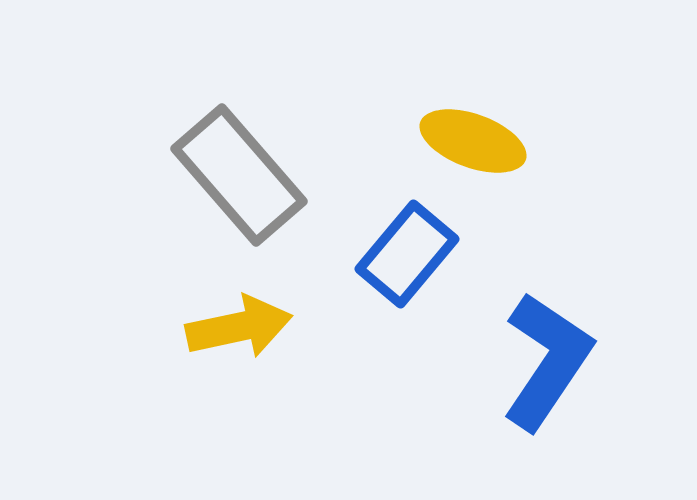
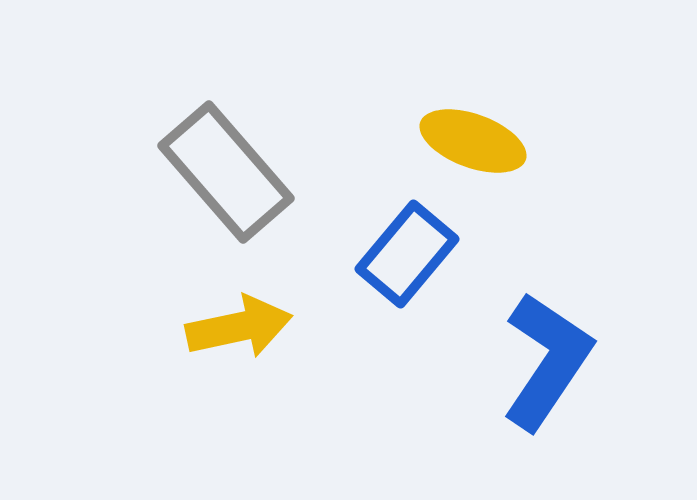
gray rectangle: moved 13 px left, 3 px up
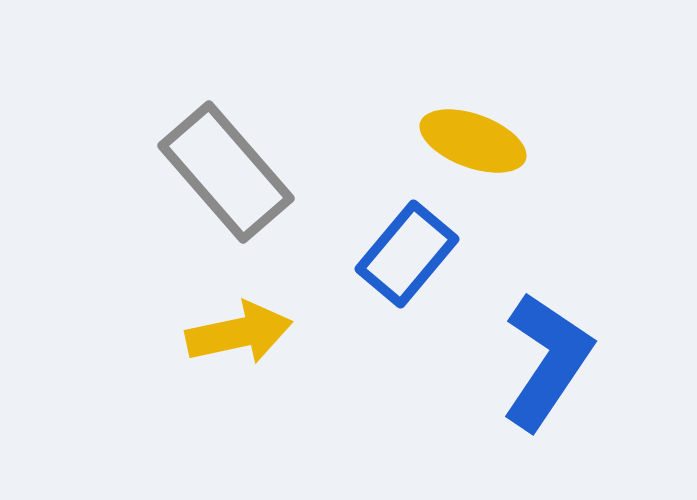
yellow arrow: moved 6 px down
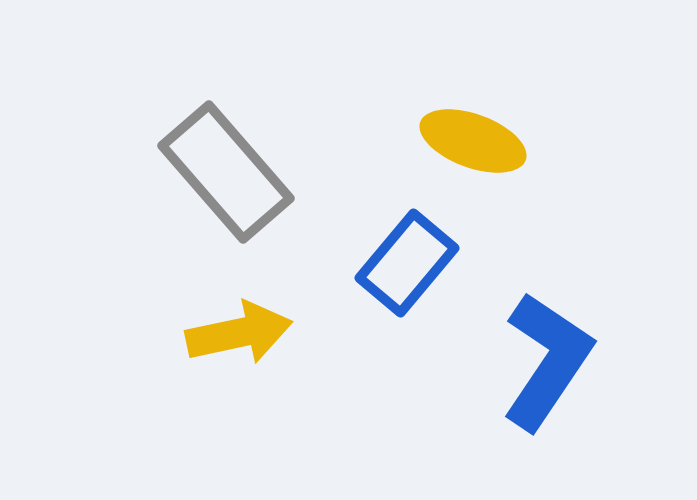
blue rectangle: moved 9 px down
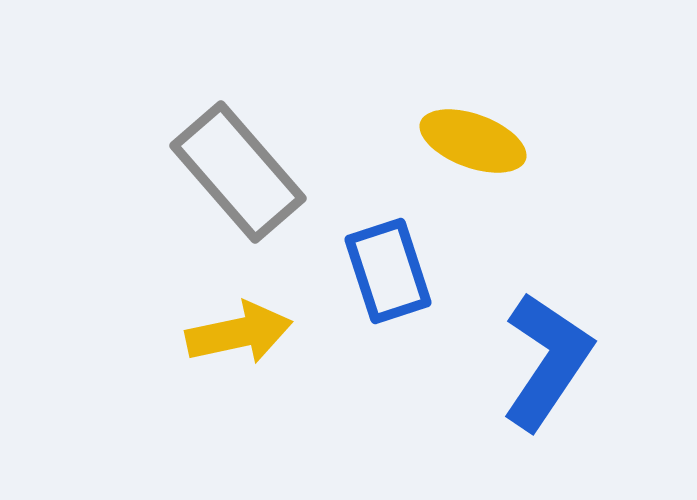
gray rectangle: moved 12 px right
blue rectangle: moved 19 px left, 8 px down; rotated 58 degrees counterclockwise
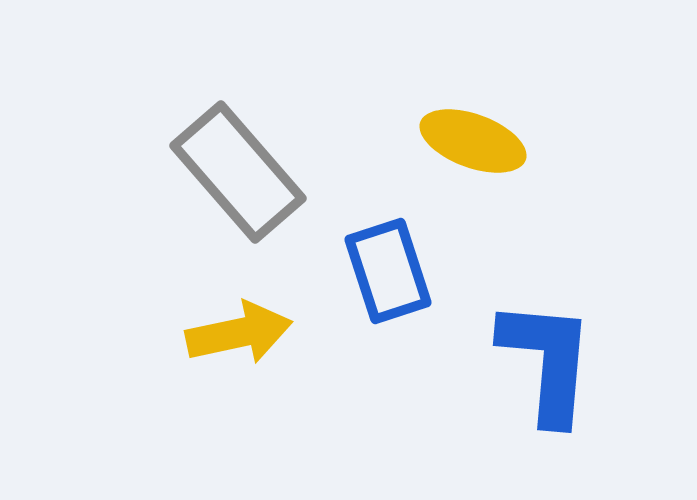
blue L-shape: rotated 29 degrees counterclockwise
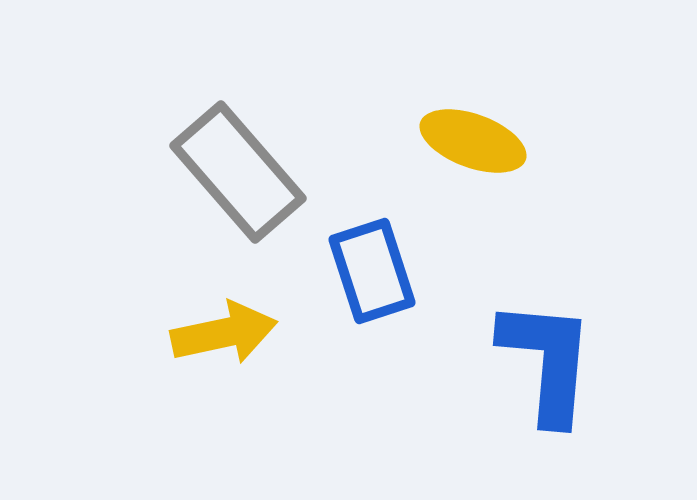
blue rectangle: moved 16 px left
yellow arrow: moved 15 px left
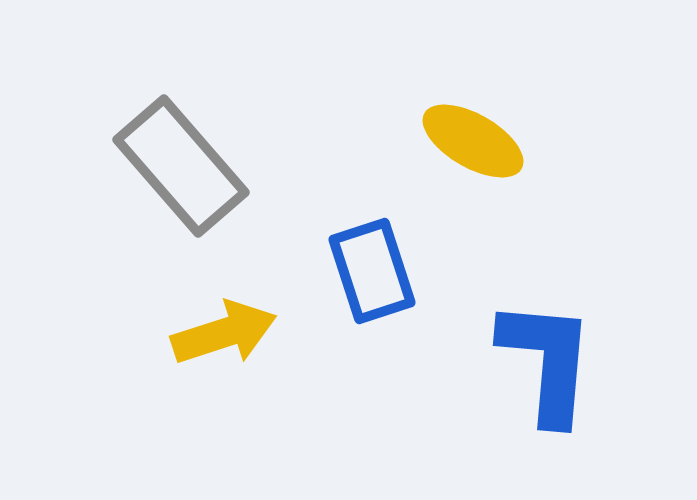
yellow ellipse: rotated 10 degrees clockwise
gray rectangle: moved 57 px left, 6 px up
yellow arrow: rotated 6 degrees counterclockwise
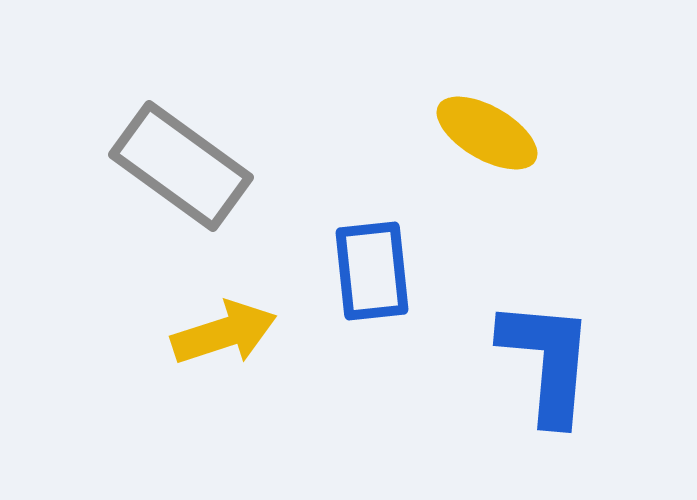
yellow ellipse: moved 14 px right, 8 px up
gray rectangle: rotated 13 degrees counterclockwise
blue rectangle: rotated 12 degrees clockwise
